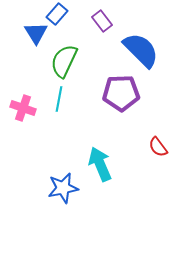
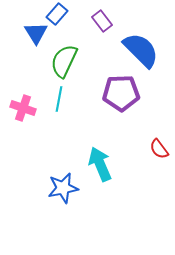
red semicircle: moved 1 px right, 2 px down
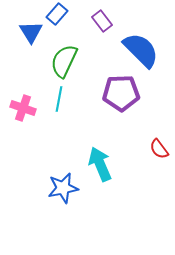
blue triangle: moved 5 px left, 1 px up
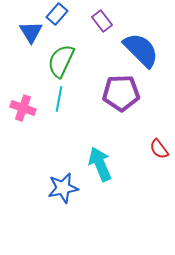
green semicircle: moved 3 px left
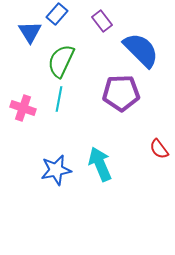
blue triangle: moved 1 px left
blue star: moved 7 px left, 18 px up
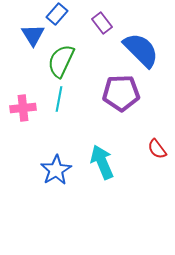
purple rectangle: moved 2 px down
blue triangle: moved 3 px right, 3 px down
pink cross: rotated 25 degrees counterclockwise
red semicircle: moved 2 px left
cyan arrow: moved 2 px right, 2 px up
blue star: rotated 20 degrees counterclockwise
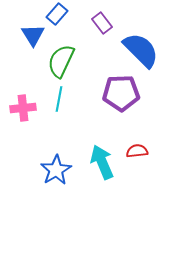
red semicircle: moved 20 px left, 2 px down; rotated 120 degrees clockwise
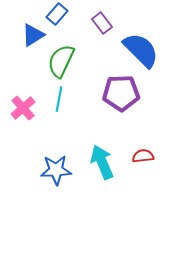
blue triangle: rotated 30 degrees clockwise
pink cross: rotated 35 degrees counterclockwise
red semicircle: moved 6 px right, 5 px down
blue star: rotated 28 degrees clockwise
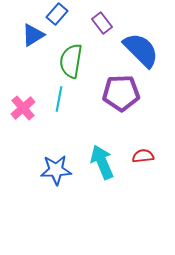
green semicircle: moved 10 px right; rotated 16 degrees counterclockwise
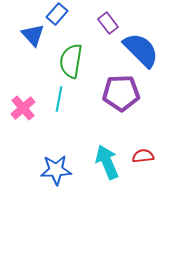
purple rectangle: moved 6 px right
blue triangle: rotated 40 degrees counterclockwise
cyan arrow: moved 5 px right
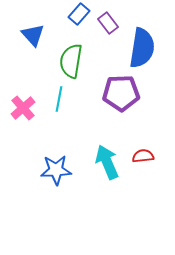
blue rectangle: moved 22 px right
blue semicircle: moved 1 px right, 2 px up; rotated 54 degrees clockwise
